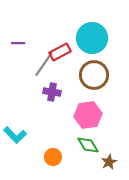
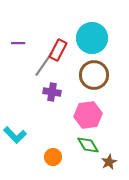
red rectangle: moved 2 px left, 2 px up; rotated 35 degrees counterclockwise
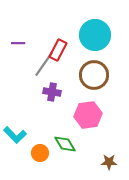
cyan circle: moved 3 px right, 3 px up
green diamond: moved 23 px left, 1 px up
orange circle: moved 13 px left, 4 px up
brown star: rotated 28 degrees clockwise
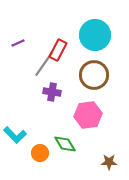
purple line: rotated 24 degrees counterclockwise
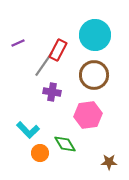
cyan L-shape: moved 13 px right, 5 px up
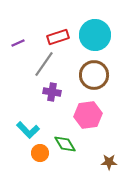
red rectangle: moved 13 px up; rotated 45 degrees clockwise
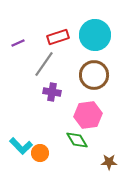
cyan L-shape: moved 7 px left, 16 px down
green diamond: moved 12 px right, 4 px up
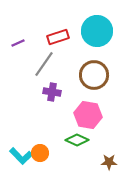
cyan circle: moved 2 px right, 4 px up
pink hexagon: rotated 16 degrees clockwise
green diamond: rotated 35 degrees counterclockwise
cyan L-shape: moved 10 px down
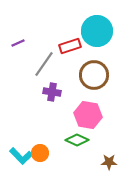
red rectangle: moved 12 px right, 9 px down
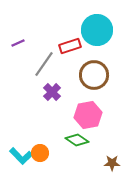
cyan circle: moved 1 px up
purple cross: rotated 36 degrees clockwise
pink hexagon: rotated 20 degrees counterclockwise
green diamond: rotated 10 degrees clockwise
brown star: moved 3 px right, 1 px down
